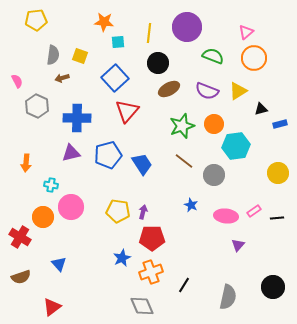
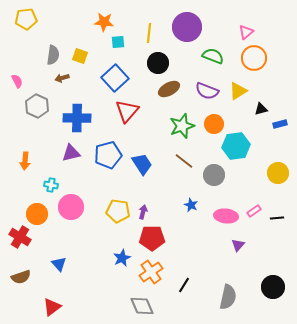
yellow pentagon at (36, 20): moved 10 px left, 1 px up
orange arrow at (26, 163): moved 1 px left, 2 px up
orange circle at (43, 217): moved 6 px left, 3 px up
orange cross at (151, 272): rotated 15 degrees counterclockwise
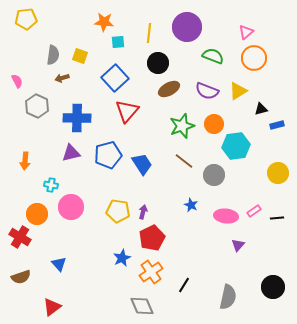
blue rectangle at (280, 124): moved 3 px left, 1 px down
red pentagon at (152, 238): rotated 25 degrees counterclockwise
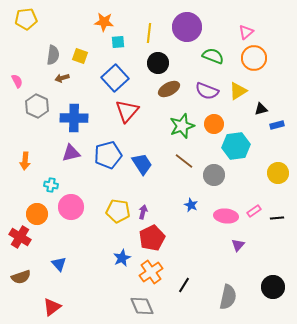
blue cross at (77, 118): moved 3 px left
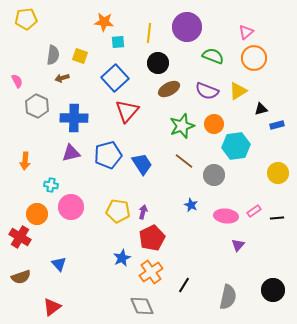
black circle at (273, 287): moved 3 px down
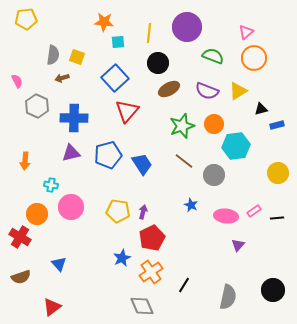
yellow square at (80, 56): moved 3 px left, 1 px down
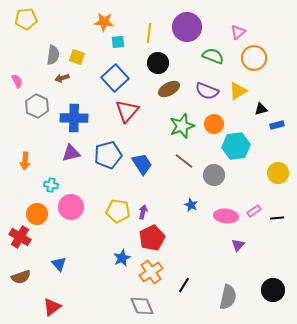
pink triangle at (246, 32): moved 8 px left
